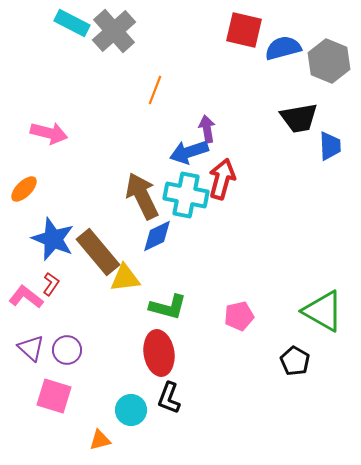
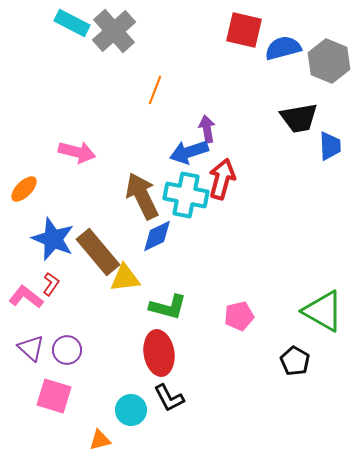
pink arrow: moved 28 px right, 19 px down
black L-shape: rotated 48 degrees counterclockwise
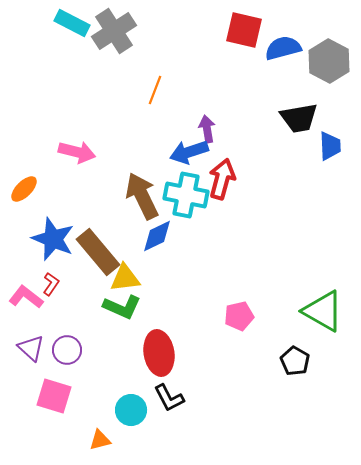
gray cross: rotated 9 degrees clockwise
gray hexagon: rotated 6 degrees clockwise
green L-shape: moved 46 px left; rotated 9 degrees clockwise
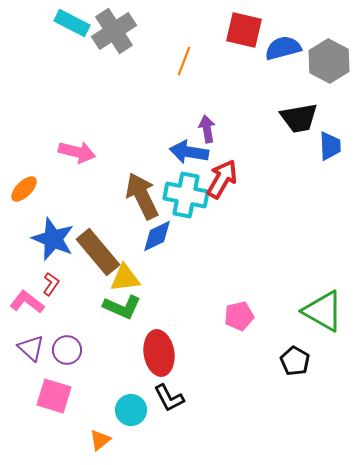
orange line: moved 29 px right, 29 px up
blue arrow: rotated 27 degrees clockwise
red arrow: rotated 15 degrees clockwise
pink L-shape: moved 1 px right, 5 px down
orange triangle: rotated 25 degrees counterclockwise
